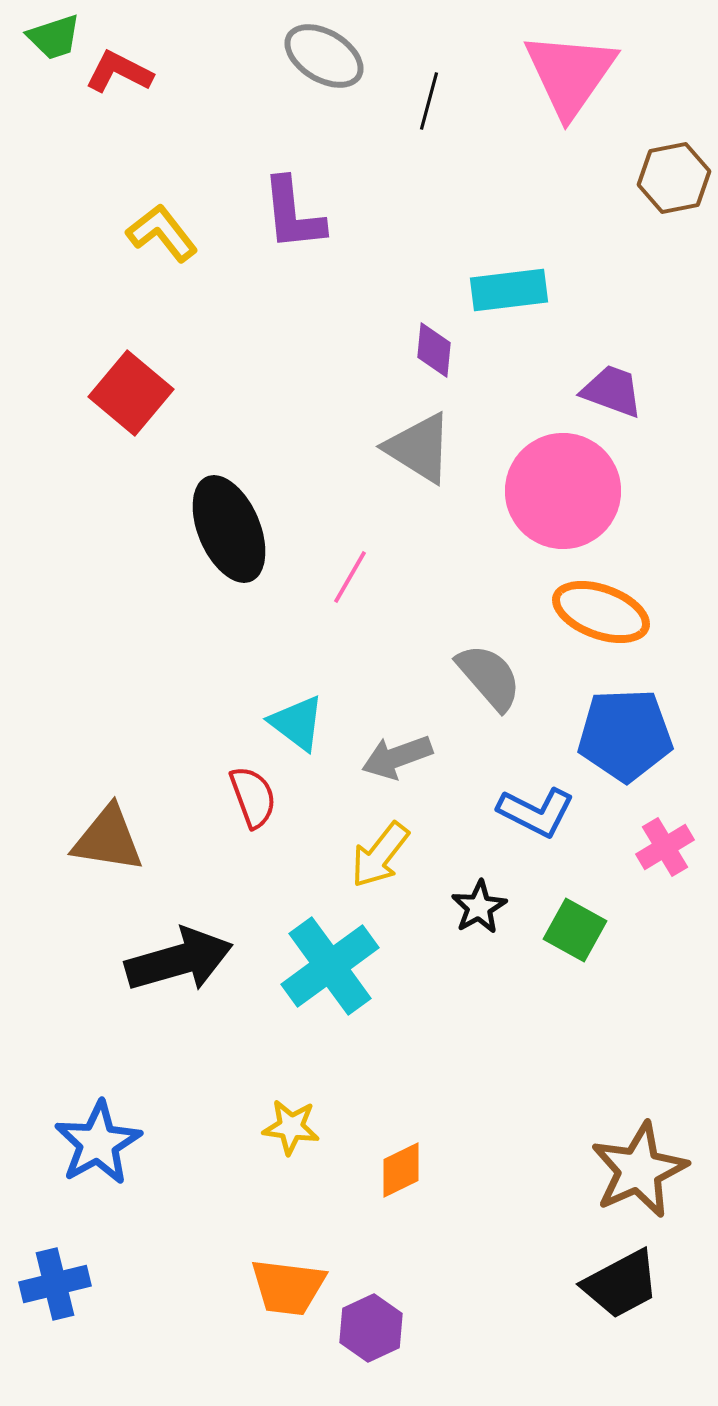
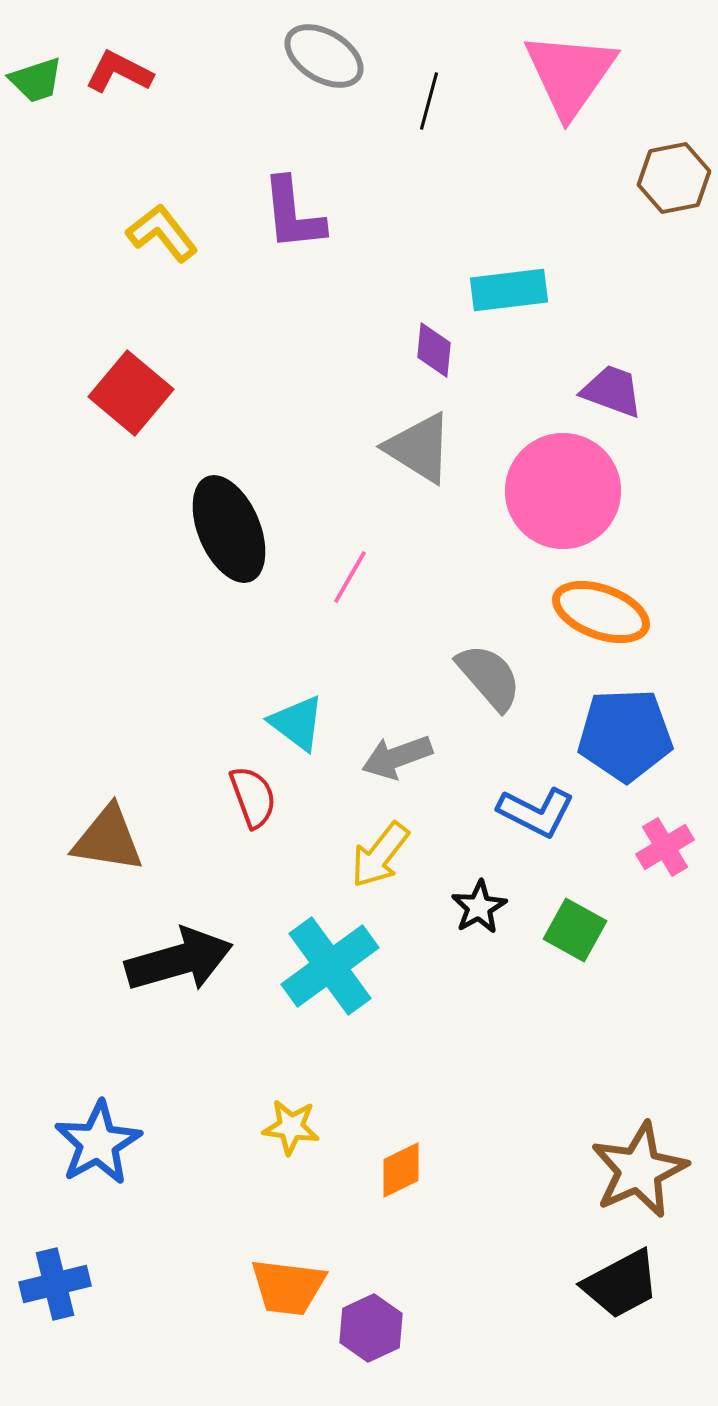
green trapezoid: moved 18 px left, 43 px down
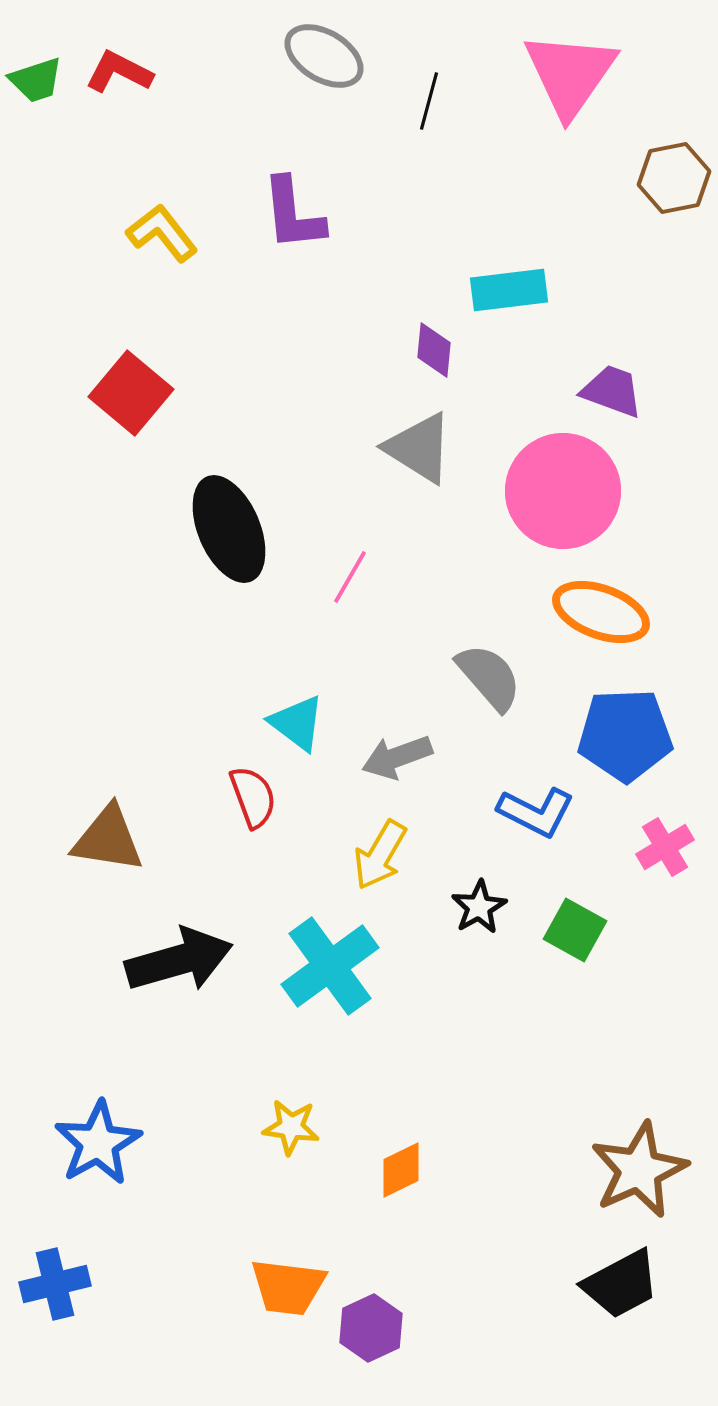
yellow arrow: rotated 8 degrees counterclockwise
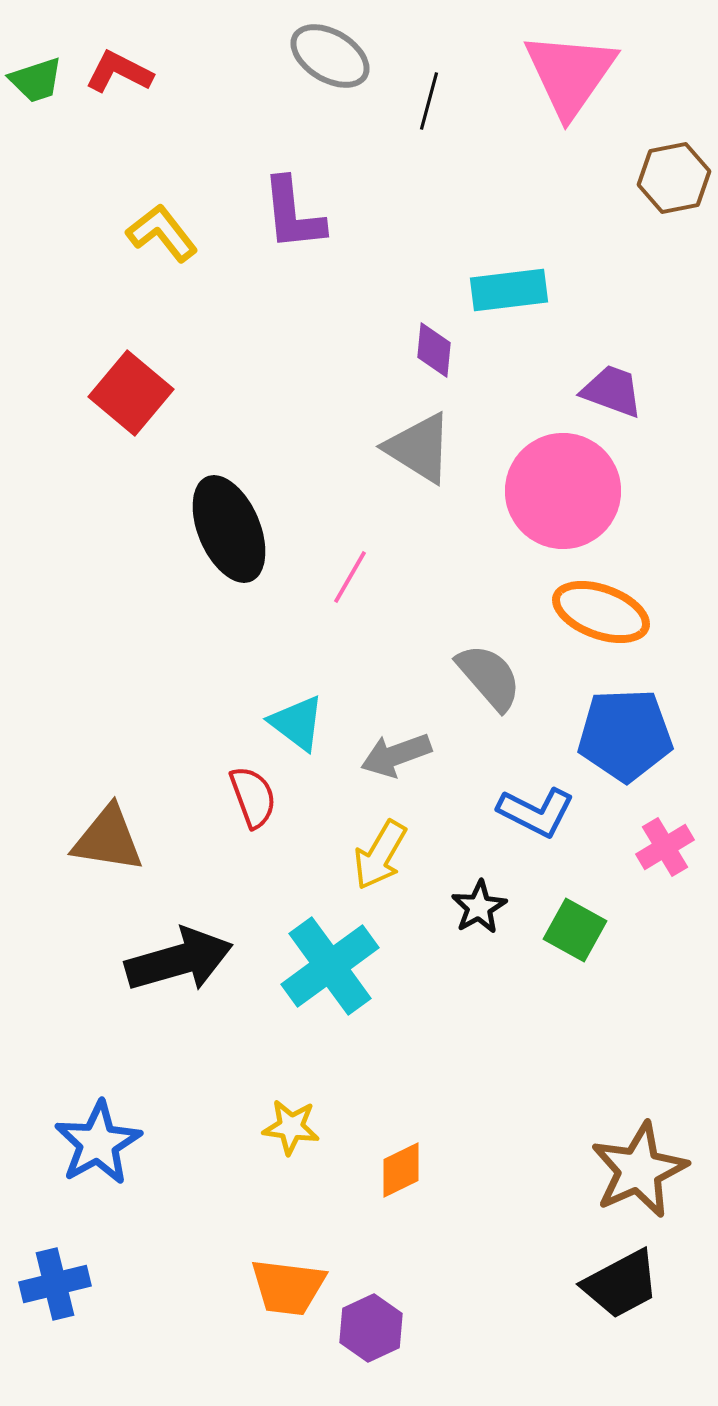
gray ellipse: moved 6 px right
gray arrow: moved 1 px left, 2 px up
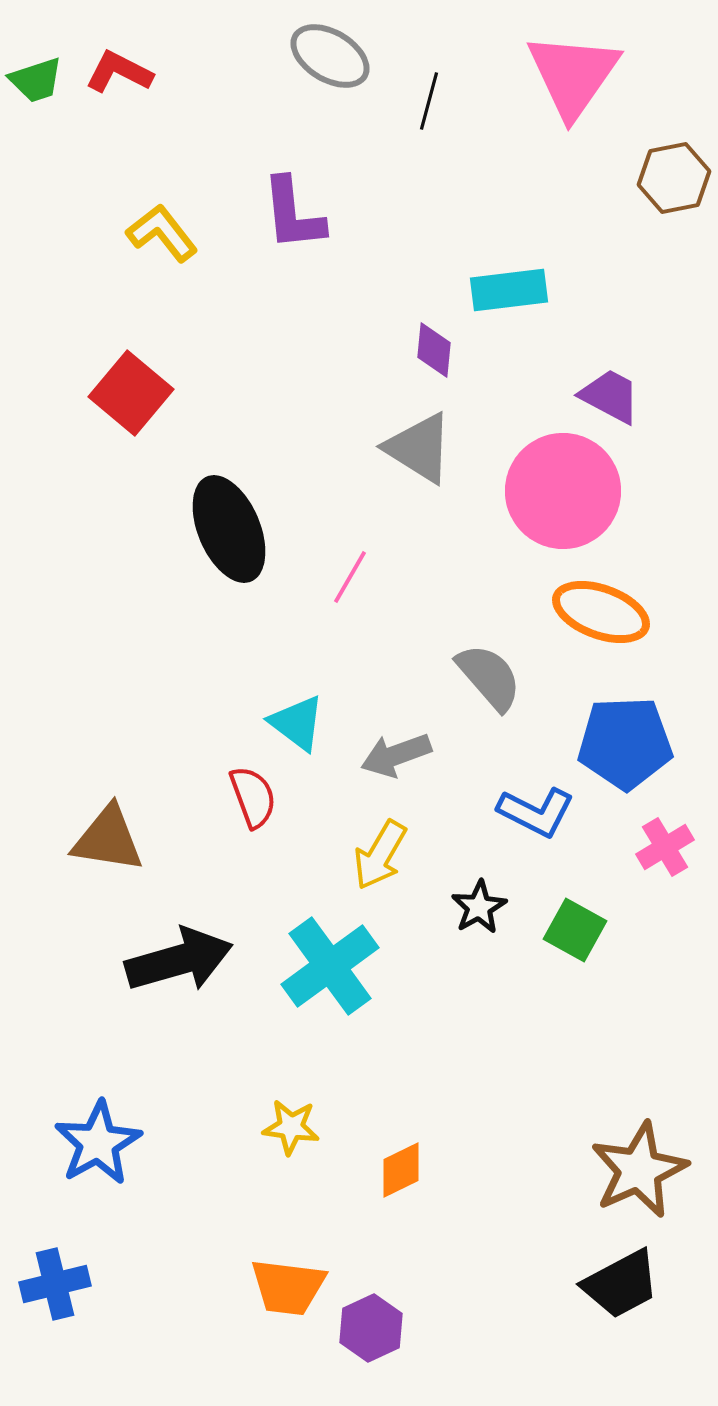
pink triangle: moved 3 px right, 1 px down
purple trapezoid: moved 2 px left, 5 px down; rotated 8 degrees clockwise
blue pentagon: moved 8 px down
